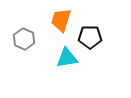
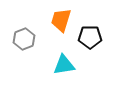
gray hexagon: rotated 15 degrees clockwise
cyan triangle: moved 3 px left, 7 px down
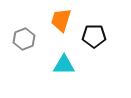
black pentagon: moved 4 px right, 1 px up
cyan triangle: rotated 10 degrees clockwise
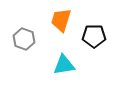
gray hexagon: rotated 20 degrees counterclockwise
cyan triangle: rotated 10 degrees counterclockwise
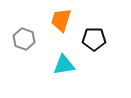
black pentagon: moved 3 px down
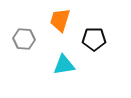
orange trapezoid: moved 1 px left
gray hexagon: rotated 15 degrees counterclockwise
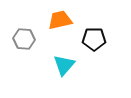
orange trapezoid: rotated 60 degrees clockwise
cyan triangle: rotated 40 degrees counterclockwise
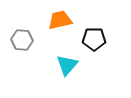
gray hexagon: moved 2 px left, 1 px down
cyan triangle: moved 3 px right
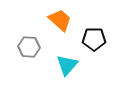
orange trapezoid: rotated 55 degrees clockwise
gray hexagon: moved 7 px right, 7 px down
